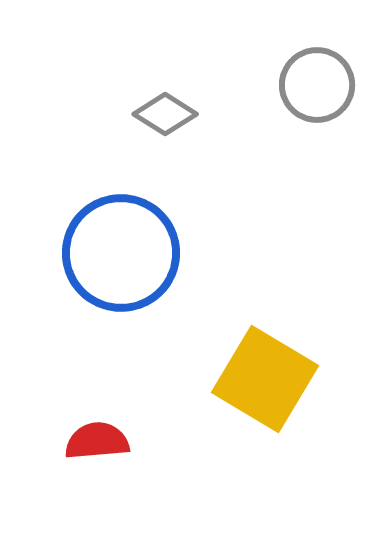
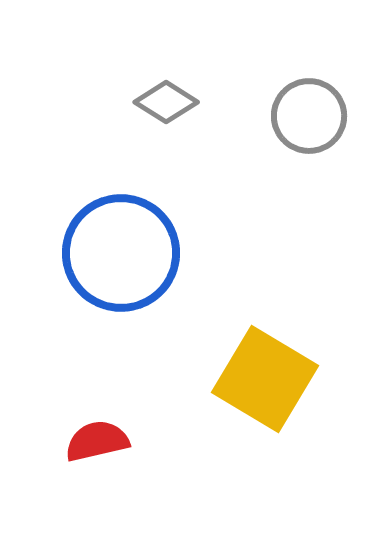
gray circle: moved 8 px left, 31 px down
gray diamond: moved 1 px right, 12 px up
red semicircle: rotated 8 degrees counterclockwise
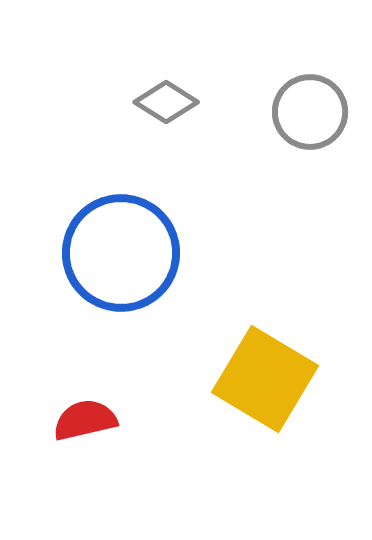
gray circle: moved 1 px right, 4 px up
red semicircle: moved 12 px left, 21 px up
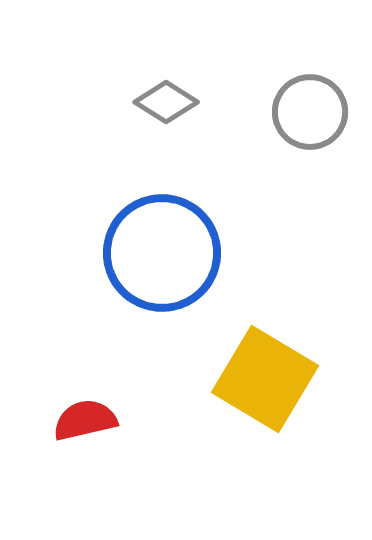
blue circle: moved 41 px right
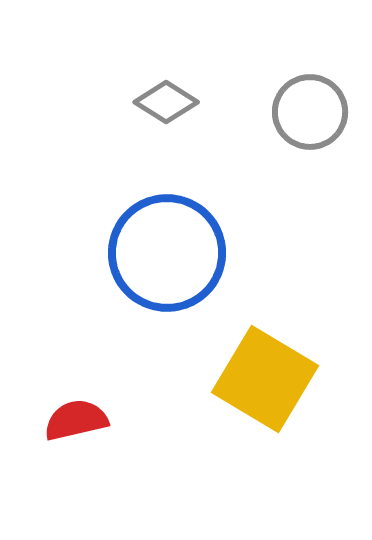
blue circle: moved 5 px right
red semicircle: moved 9 px left
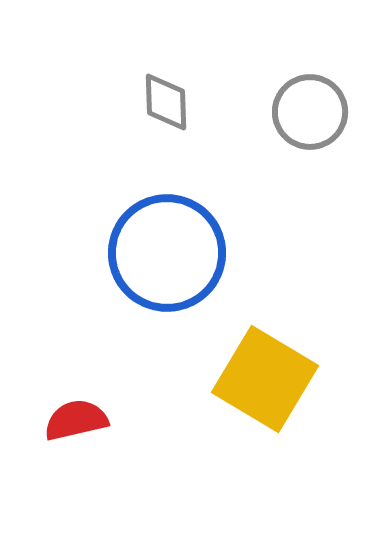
gray diamond: rotated 56 degrees clockwise
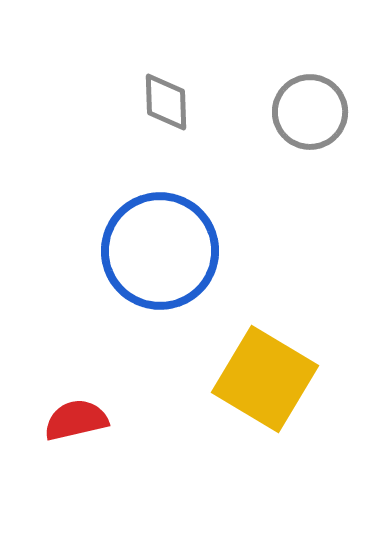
blue circle: moved 7 px left, 2 px up
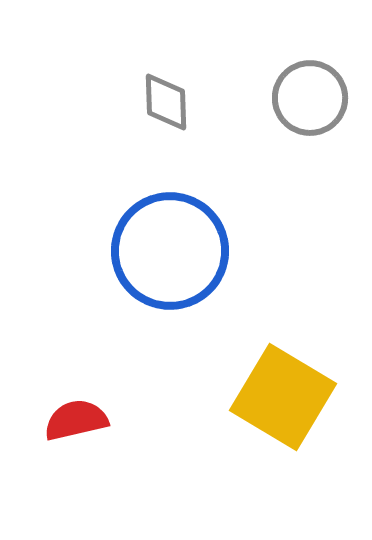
gray circle: moved 14 px up
blue circle: moved 10 px right
yellow square: moved 18 px right, 18 px down
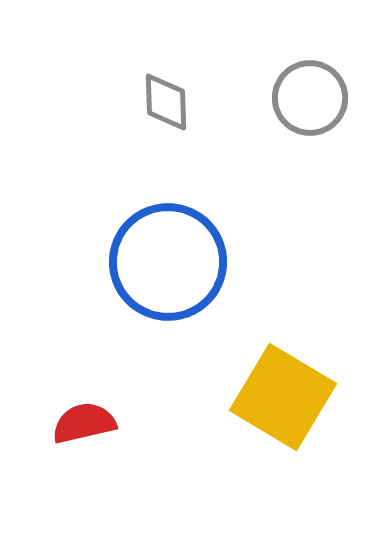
blue circle: moved 2 px left, 11 px down
red semicircle: moved 8 px right, 3 px down
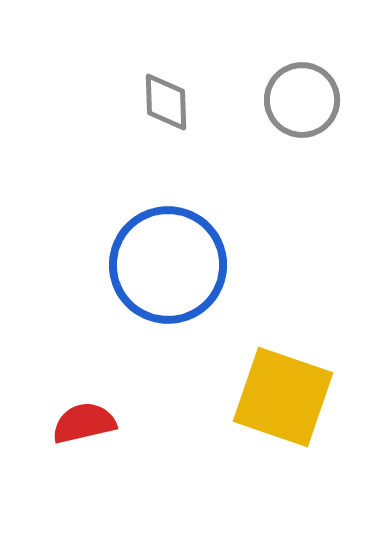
gray circle: moved 8 px left, 2 px down
blue circle: moved 3 px down
yellow square: rotated 12 degrees counterclockwise
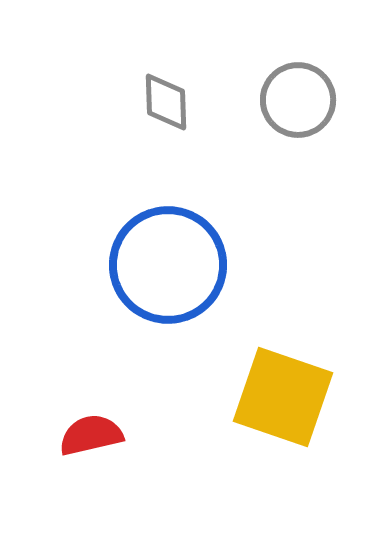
gray circle: moved 4 px left
red semicircle: moved 7 px right, 12 px down
